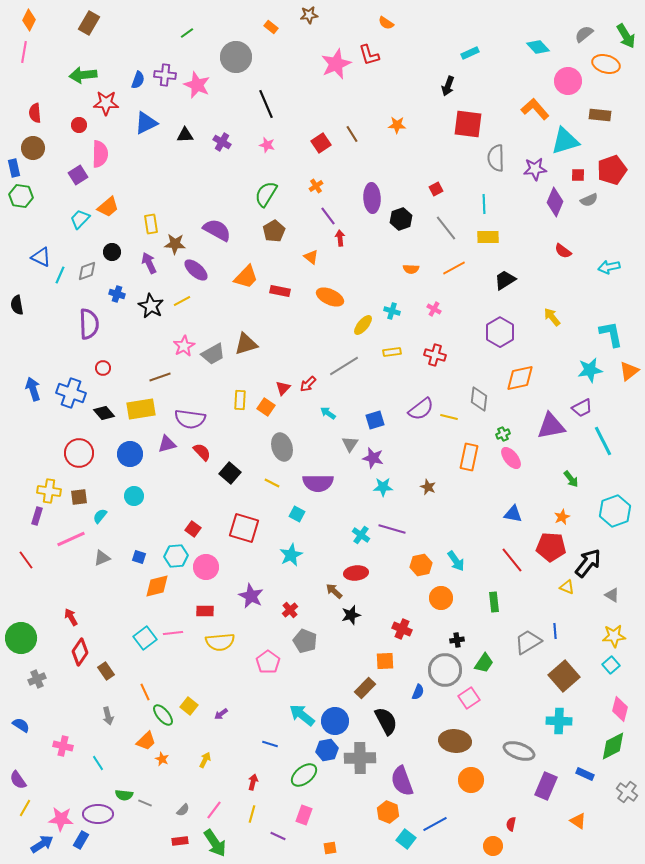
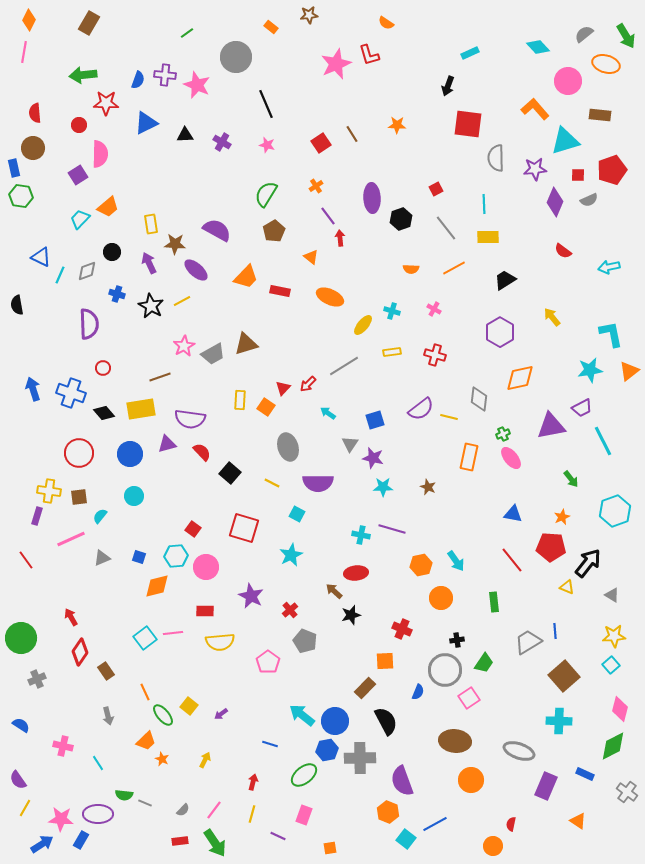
gray ellipse at (282, 447): moved 6 px right
cyan cross at (361, 535): rotated 24 degrees counterclockwise
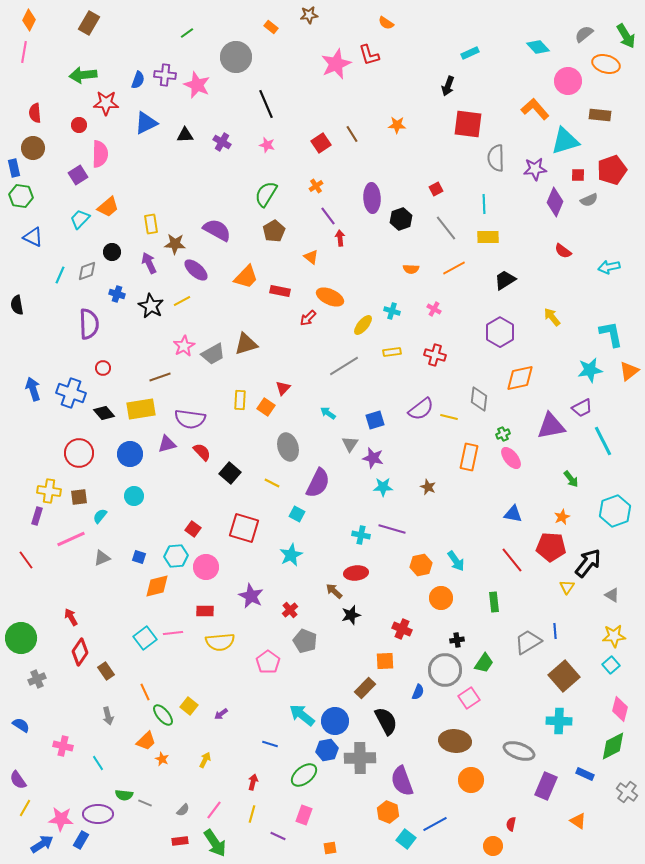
blue triangle at (41, 257): moved 8 px left, 20 px up
red arrow at (308, 384): moved 66 px up
purple semicircle at (318, 483): rotated 64 degrees counterclockwise
yellow triangle at (567, 587): rotated 42 degrees clockwise
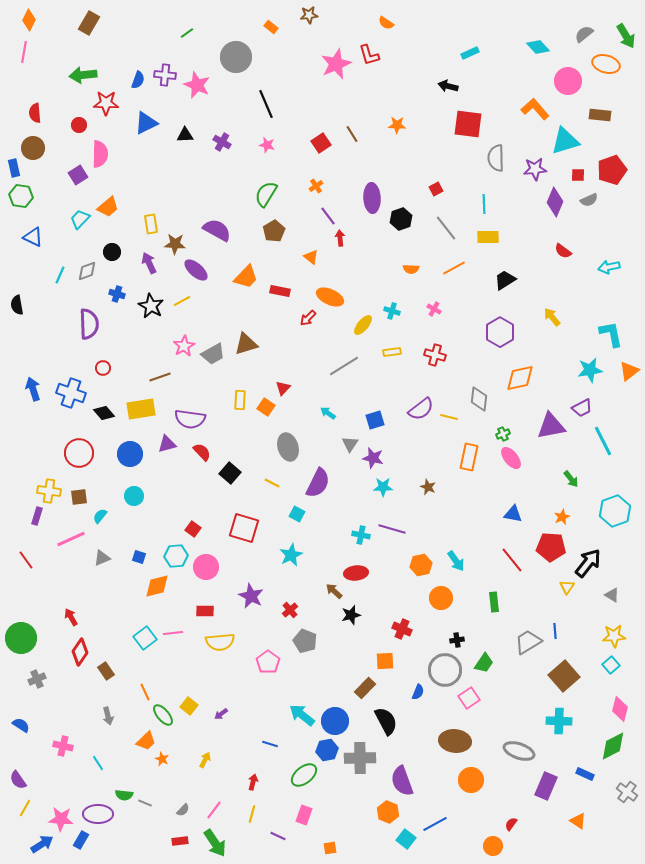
black arrow at (448, 86): rotated 84 degrees clockwise
red semicircle at (511, 824): rotated 24 degrees clockwise
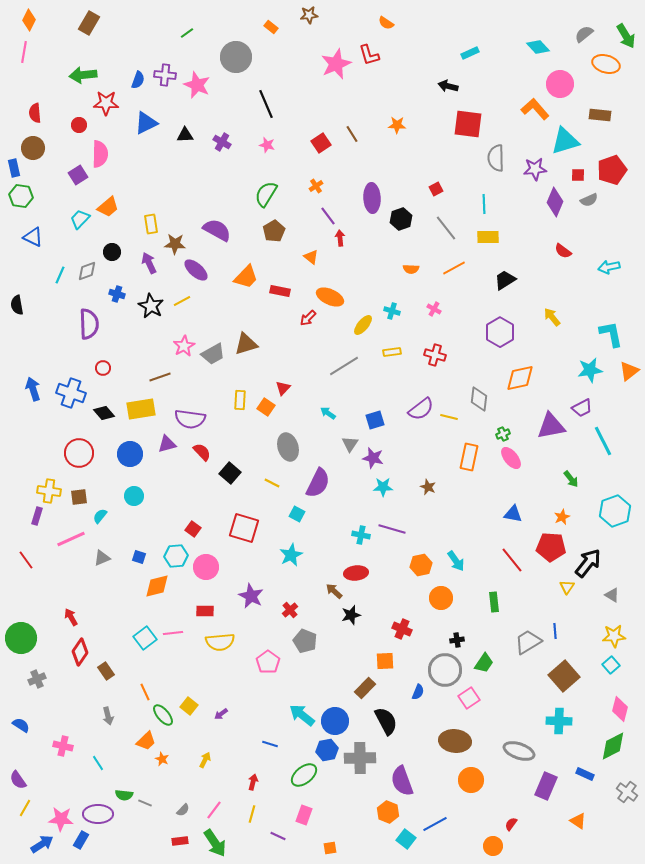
pink circle at (568, 81): moved 8 px left, 3 px down
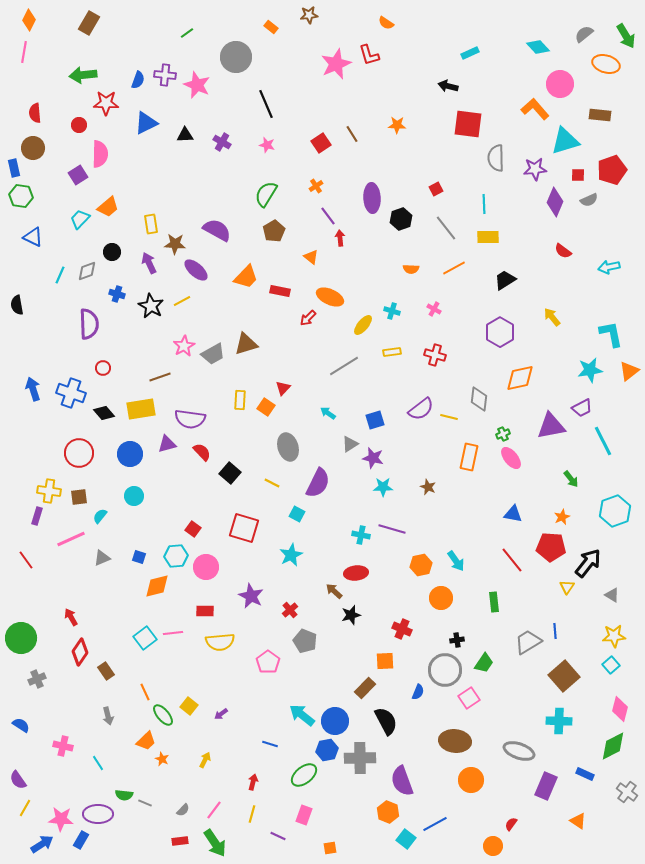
gray triangle at (350, 444): rotated 24 degrees clockwise
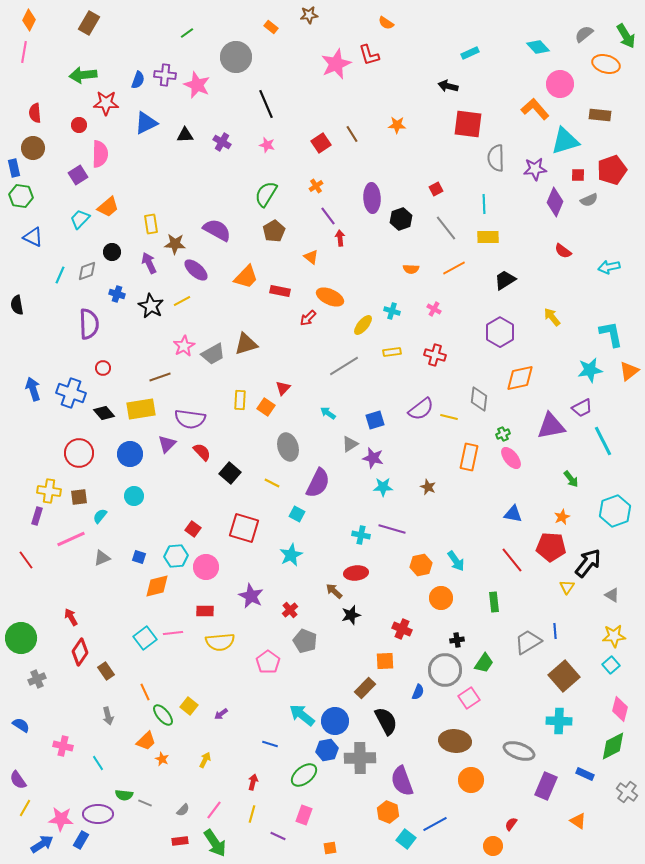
purple triangle at (167, 444): rotated 30 degrees counterclockwise
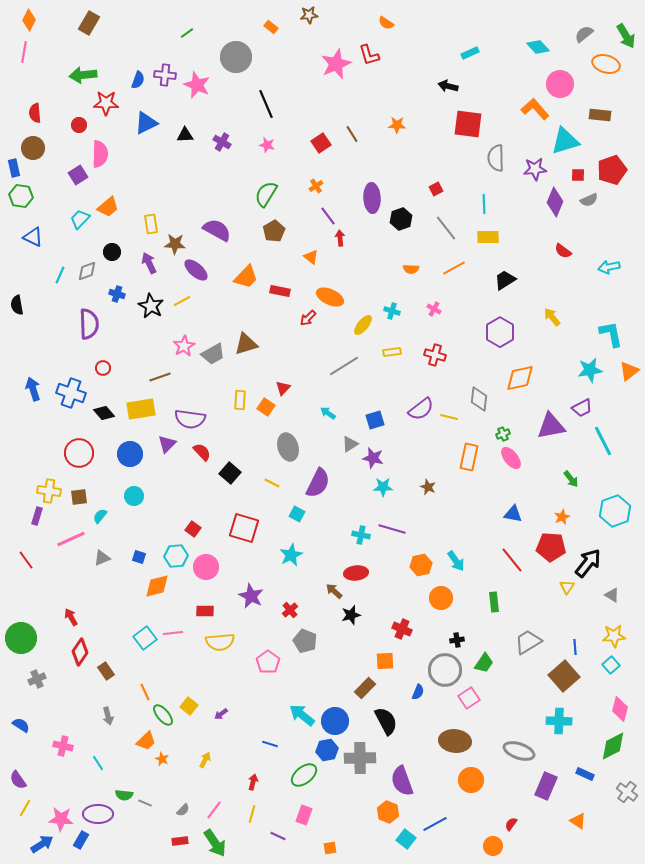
blue line at (555, 631): moved 20 px right, 16 px down
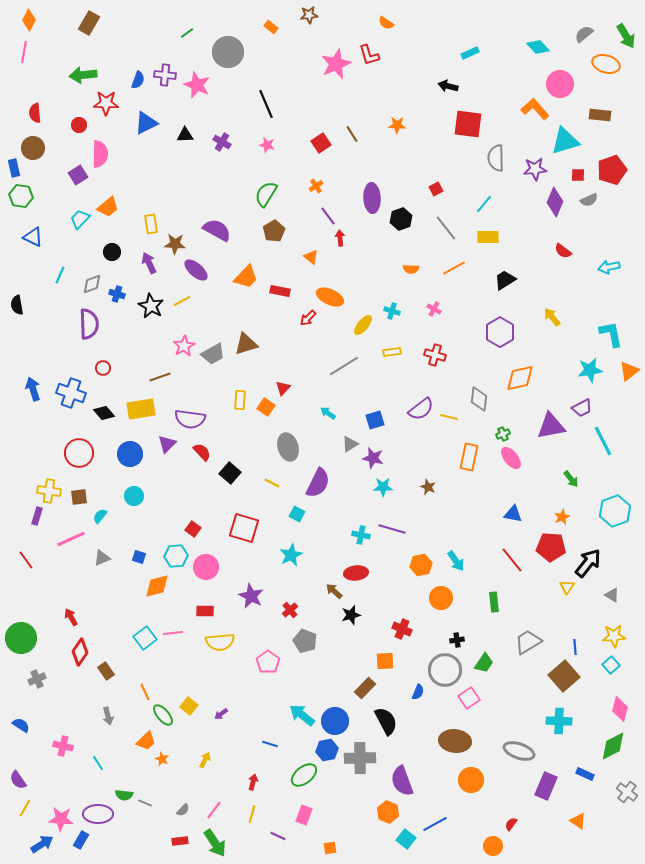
gray circle at (236, 57): moved 8 px left, 5 px up
cyan line at (484, 204): rotated 42 degrees clockwise
gray diamond at (87, 271): moved 5 px right, 13 px down
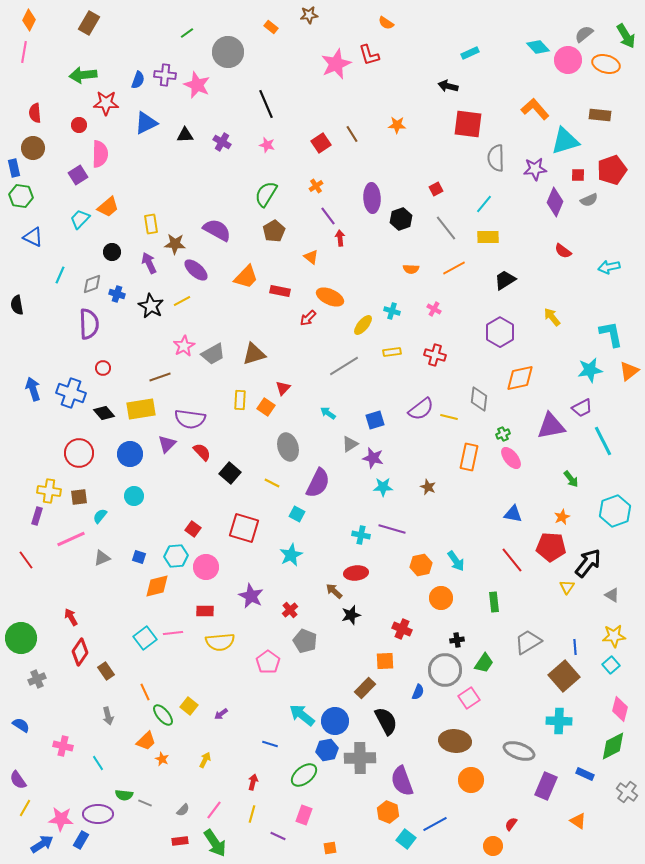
pink circle at (560, 84): moved 8 px right, 24 px up
brown triangle at (246, 344): moved 8 px right, 10 px down
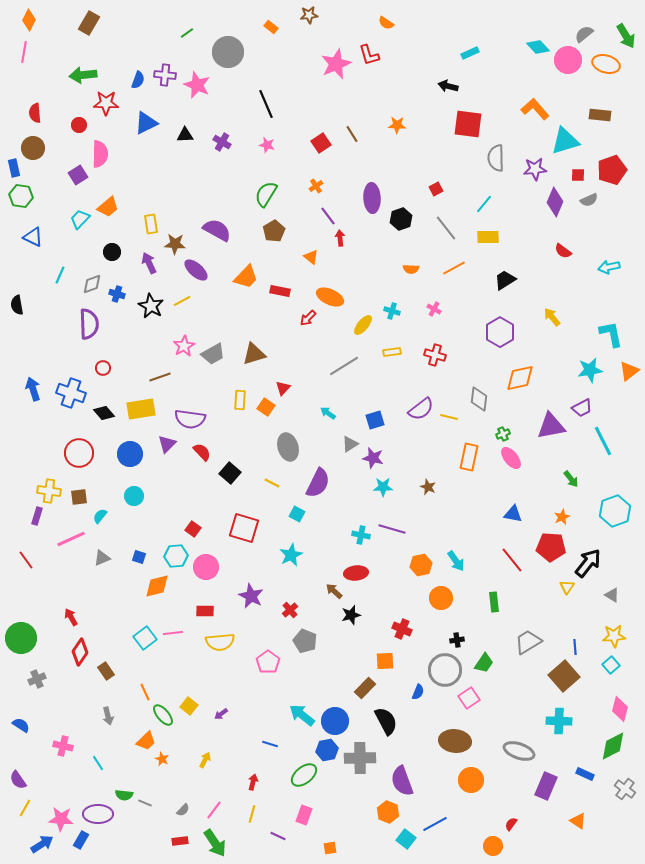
gray cross at (627, 792): moved 2 px left, 3 px up
